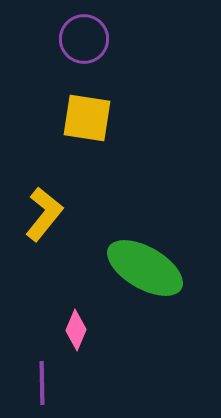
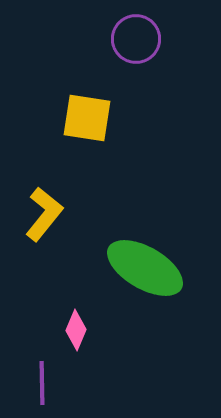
purple circle: moved 52 px right
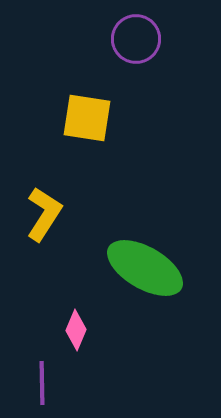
yellow L-shape: rotated 6 degrees counterclockwise
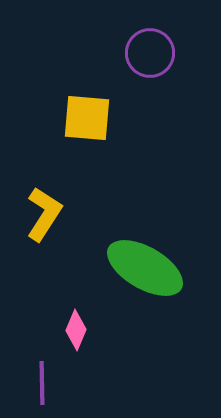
purple circle: moved 14 px right, 14 px down
yellow square: rotated 4 degrees counterclockwise
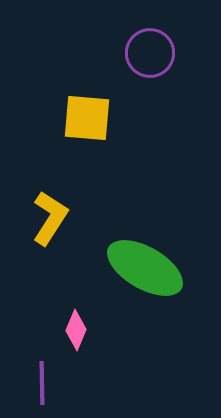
yellow L-shape: moved 6 px right, 4 px down
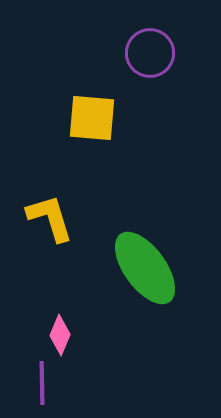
yellow square: moved 5 px right
yellow L-shape: rotated 50 degrees counterclockwise
green ellipse: rotated 24 degrees clockwise
pink diamond: moved 16 px left, 5 px down
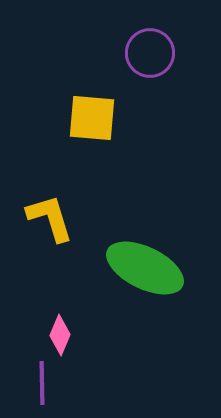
green ellipse: rotated 28 degrees counterclockwise
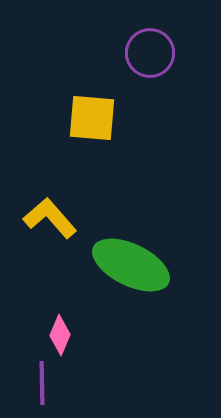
yellow L-shape: rotated 24 degrees counterclockwise
green ellipse: moved 14 px left, 3 px up
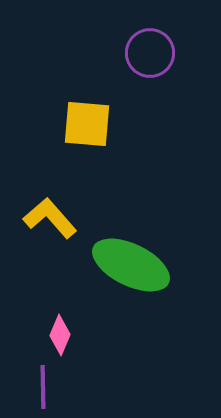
yellow square: moved 5 px left, 6 px down
purple line: moved 1 px right, 4 px down
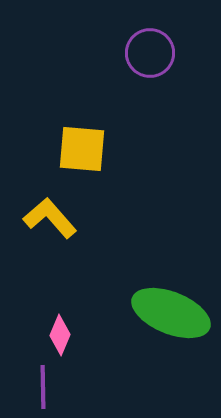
yellow square: moved 5 px left, 25 px down
green ellipse: moved 40 px right, 48 px down; rotated 4 degrees counterclockwise
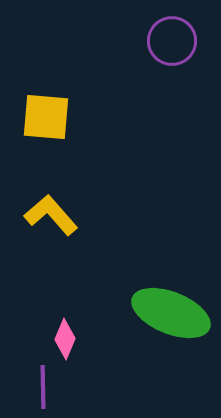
purple circle: moved 22 px right, 12 px up
yellow square: moved 36 px left, 32 px up
yellow L-shape: moved 1 px right, 3 px up
pink diamond: moved 5 px right, 4 px down
